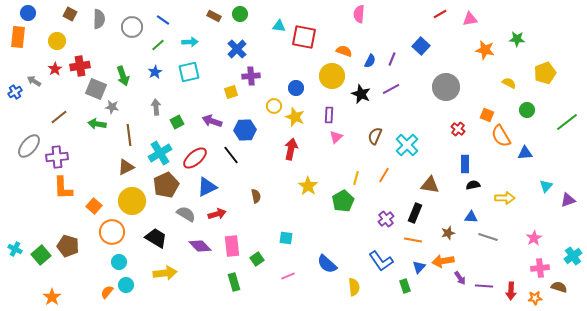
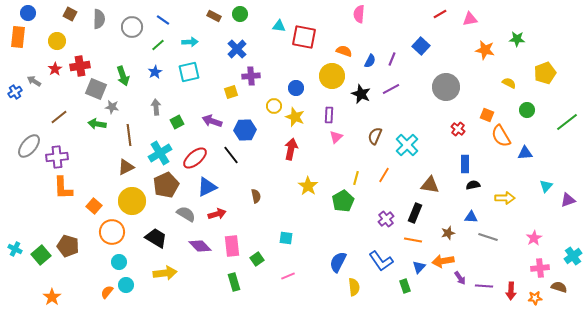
blue semicircle at (327, 264): moved 11 px right, 2 px up; rotated 75 degrees clockwise
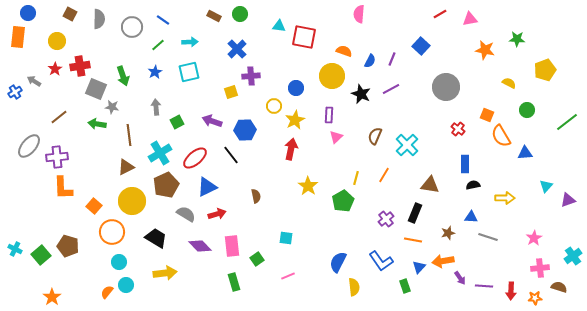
yellow pentagon at (545, 73): moved 3 px up
yellow star at (295, 117): moved 3 px down; rotated 24 degrees clockwise
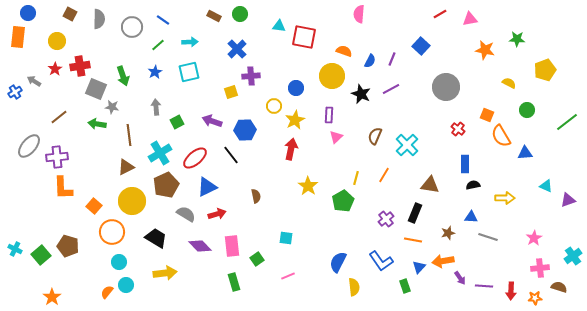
cyan triangle at (546, 186): rotated 48 degrees counterclockwise
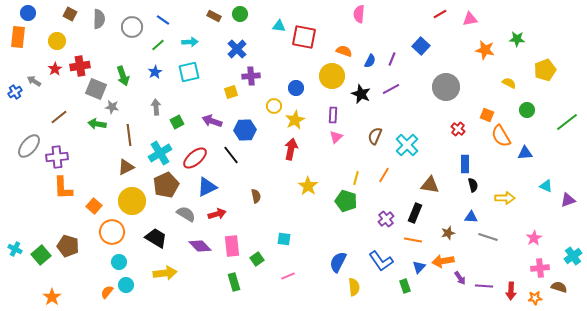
purple rectangle at (329, 115): moved 4 px right
black semicircle at (473, 185): rotated 88 degrees clockwise
green pentagon at (343, 201): moved 3 px right; rotated 25 degrees counterclockwise
cyan square at (286, 238): moved 2 px left, 1 px down
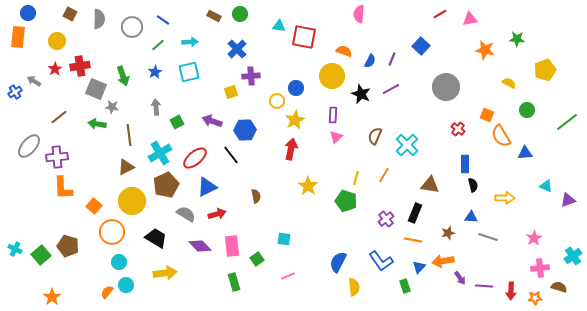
yellow circle at (274, 106): moved 3 px right, 5 px up
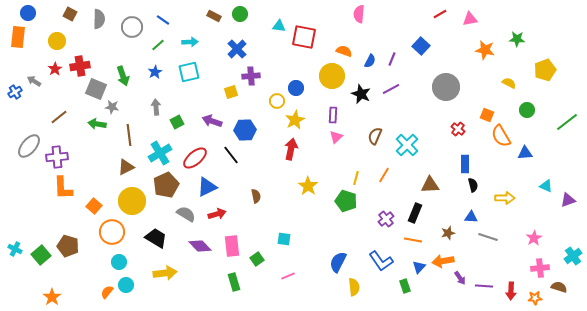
brown triangle at (430, 185): rotated 12 degrees counterclockwise
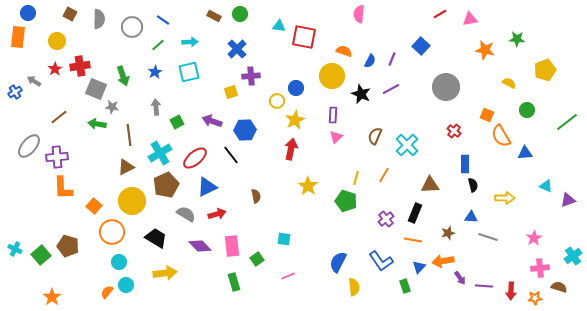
red cross at (458, 129): moved 4 px left, 2 px down
